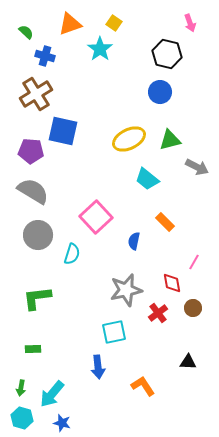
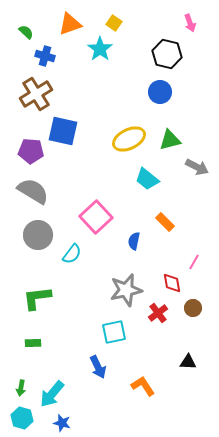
cyan semicircle: rotated 20 degrees clockwise
green rectangle: moved 6 px up
blue arrow: rotated 20 degrees counterclockwise
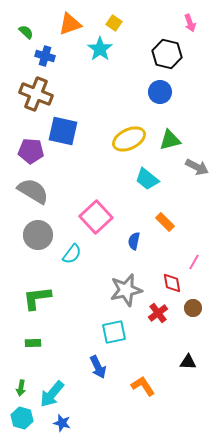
brown cross: rotated 36 degrees counterclockwise
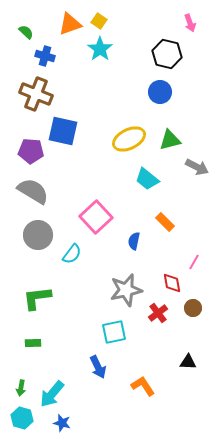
yellow square: moved 15 px left, 2 px up
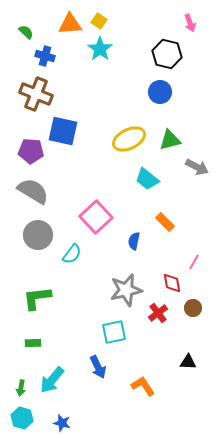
orange triangle: rotated 15 degrees clockwise
cyan arrow: moved 14 px up
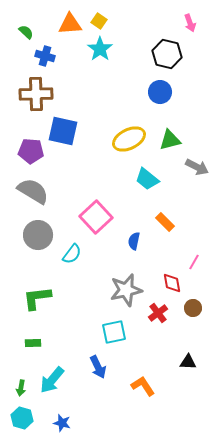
brown cross: rotated 24 degrees counterclockwise
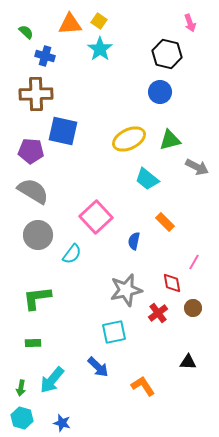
blue arrow: rotated 20 degrees counterclockwise
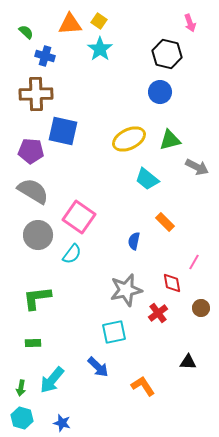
pink square: moved 17 px left; rotated 12 degrees counterclockwise
brown circle: moved 8 px right
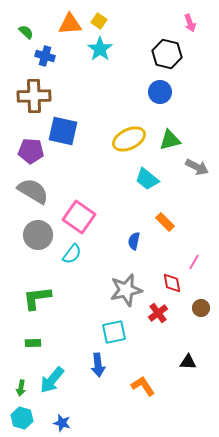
brown cross: moved 2 px left, 2 px down
blue arrow: moved 2 px up; rotated 40 degrees clockwise
